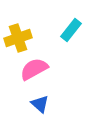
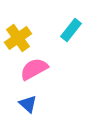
yellow cross: rotated 16 degrees counterclockwise
blue triangle: moved 12 px left
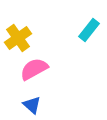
cyan rectangle: moved 18 px right
blue triangle: moved 4 px right, 1 px down
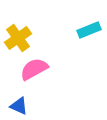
cyan rectangle: rotated 30 degrees clockwise
blue triangle: moved 13 px left, 1 px down; rotated 18 degrees counterclockwise
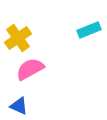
pink semicircle: moved 4 px left
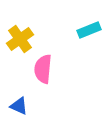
yellow cross: moved 2 px right, 1 px down
pink semicircle: moved 13 px right; rotated 56 degrees counterclockwise
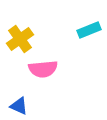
pink semicircle: rotated 100 degrees counterclockwise
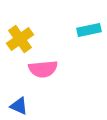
cyan rectangle: rotated 10 degrees clockwise
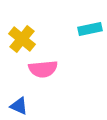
cyan rectangle: moved 1 px right, 1 px up
yellow cross: moved 2 px right; rotated 16 degrees counterclockwise
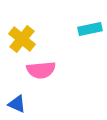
pink semicircle: moved 2 px left, 1 px down
blue triangle: moved 2 px left, 2 px up
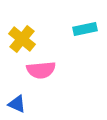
cyan rectangle: moved 5 px left
